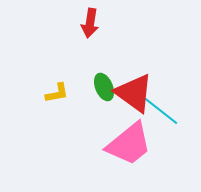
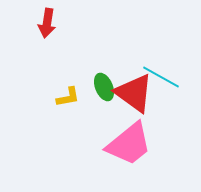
red arrow: moved 43 px left
yellow L-shape: moved 11 px right, 4 px down
cyan line: moved 34 px up; rotated 9 degrees counterclockwise
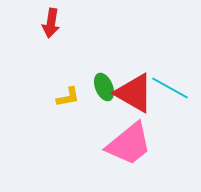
red arrow: moved 4 px right
cyan line: moved 9 px right, 11 px down
red triangle: rotated 6 degrees counterclockwise
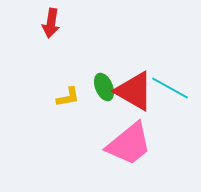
red triangle: moved 2 px up
